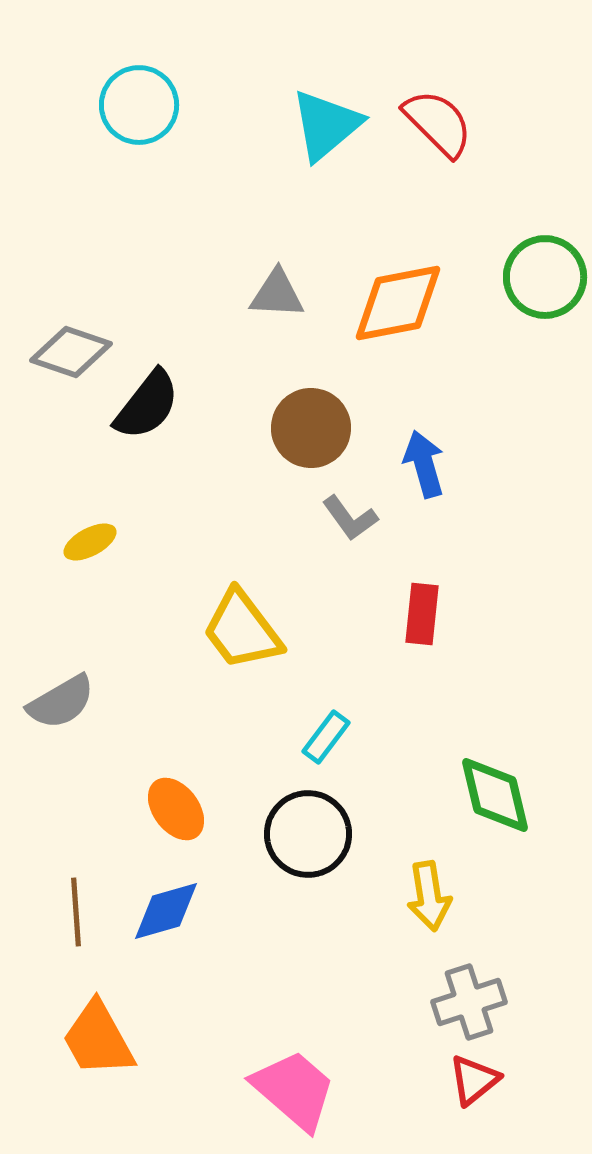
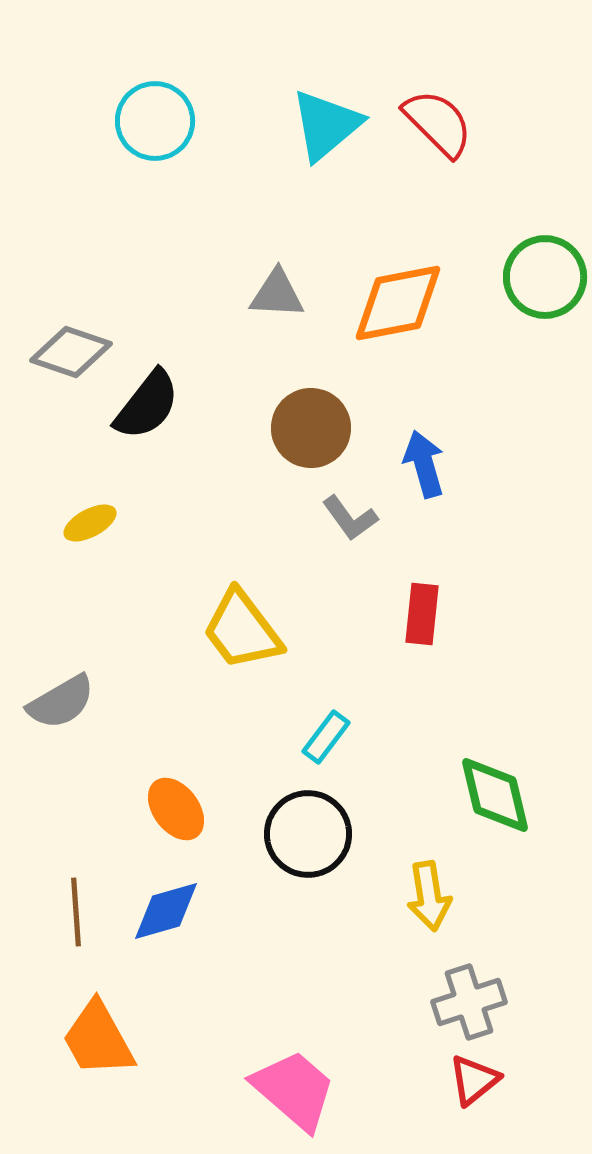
cyan circle: moved 16 px right, 16 px down
yellow ellipse: moved 19 px up
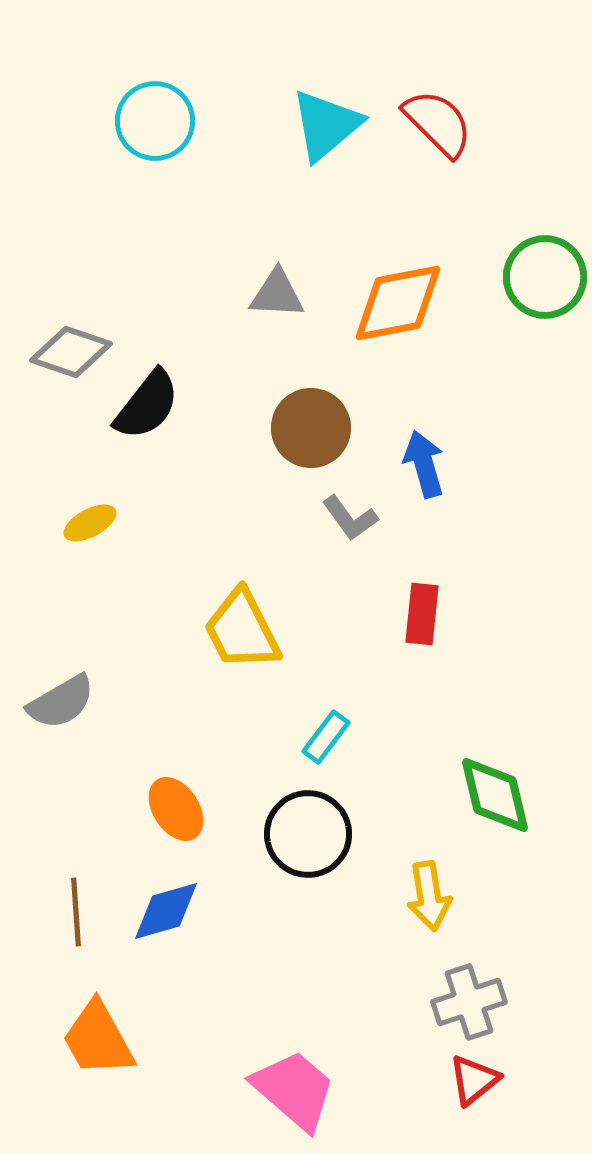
yellow trapezoid: rotated 10 degrees clockwise
orange ellipse: rotated 4 degrees clockwise
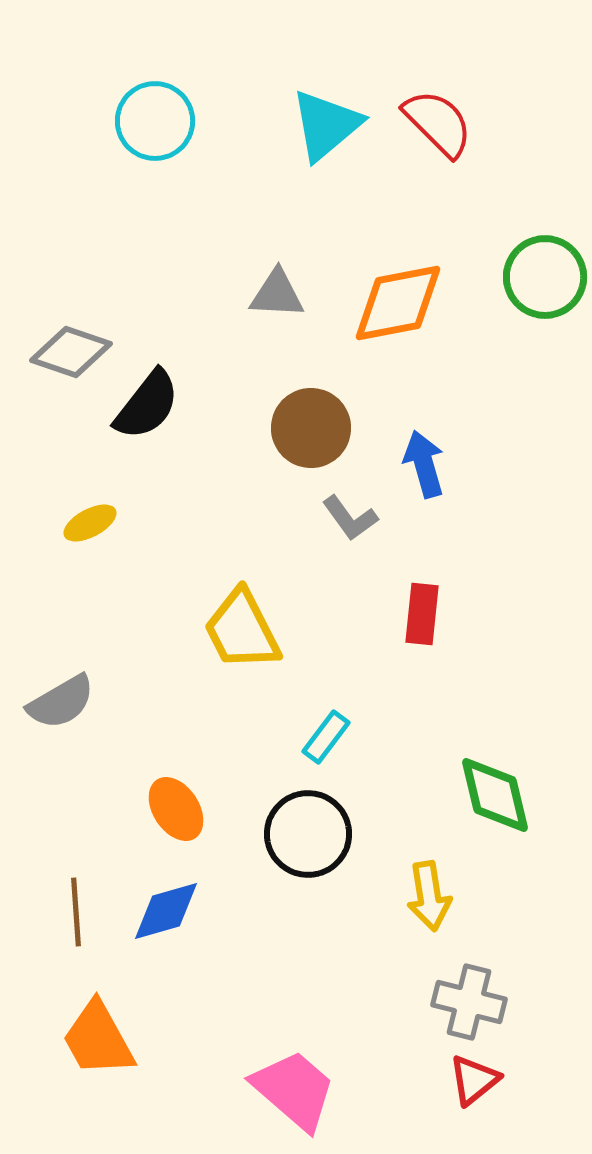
gray cross: rotated 32 degrees clockwise
